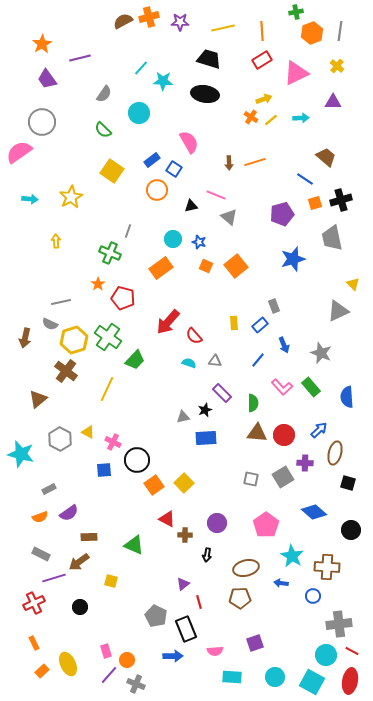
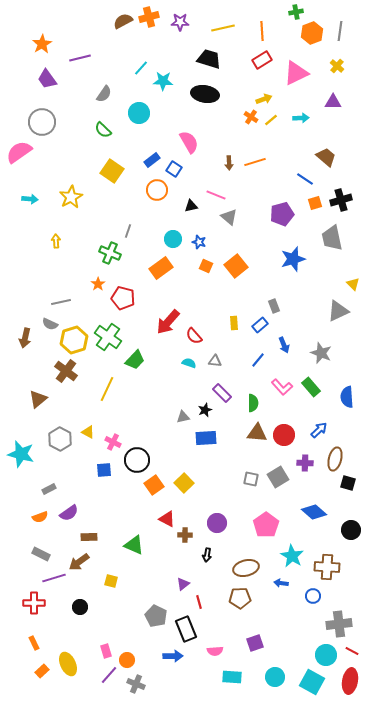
brown ellipse at (335, 453): moved 6 px down
gray square at (283, 477): moved 5 px left
red cross at (34, 603): rotated 25 degrees clockwise
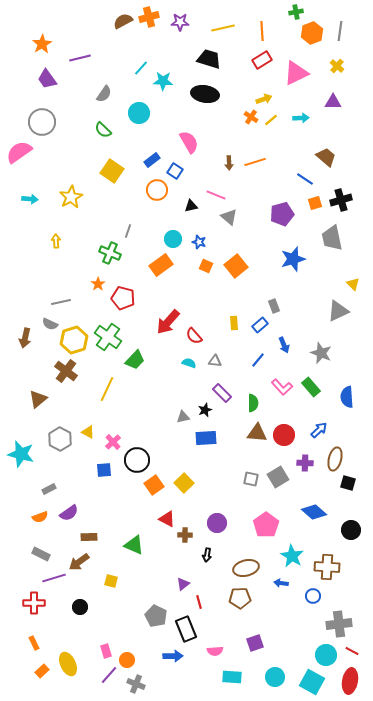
blue square at (174, 169): moved 1 px right, 2 px down
orange rectangle at (161, 268): moved 3 px up
pink cross at (113, 442): rotated 21 degrees clockwise
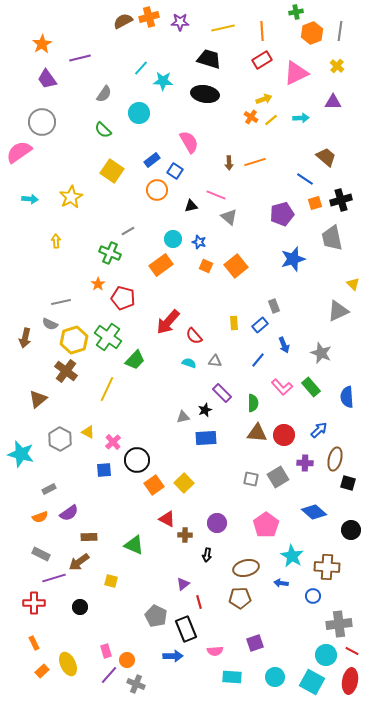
gray line at (128, 231): rotated 40 degrees clockwise
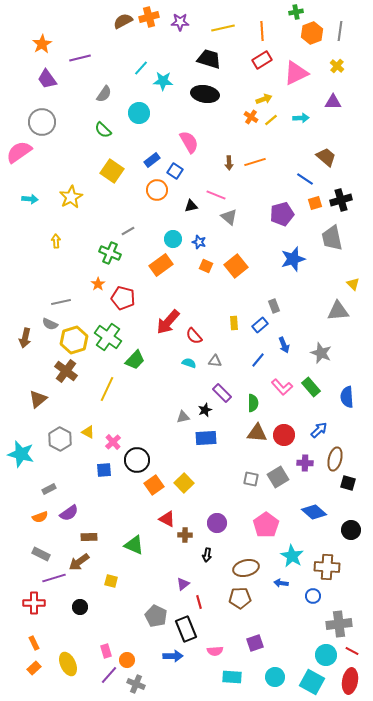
gray triangle at (338, 311): rotated 20 degrees clockwise
orange rectangle at (42, 671): moved 8 px left, 3 px up
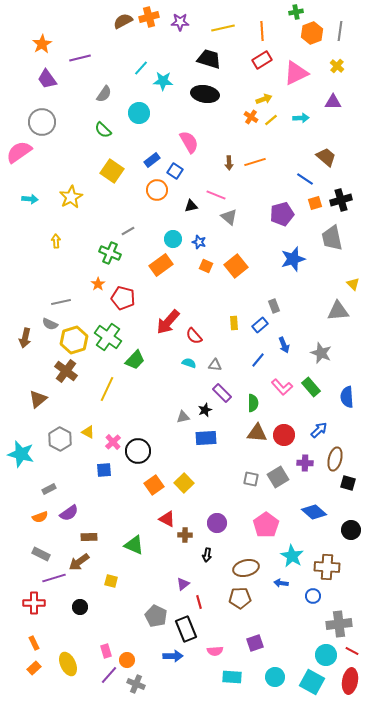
gray triangle at (215, 361): moved 4 px down
black circle at (137, 460): moved 1 px right, 9 px up
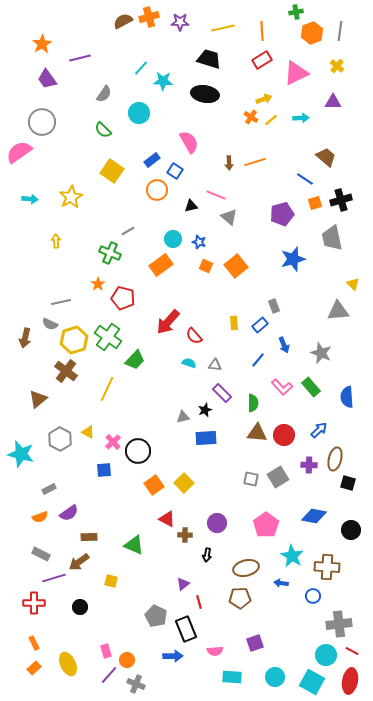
purple cross at (305, 463): moved 4 px right, 2 px down
blue diamond at (314, 512): moved 4 px down; rotated 30 degrees counterclockwise
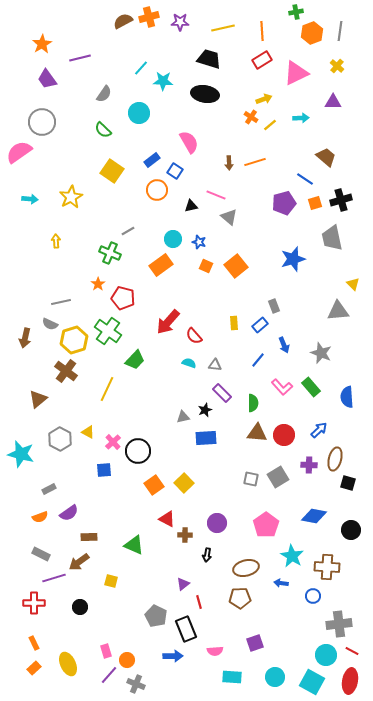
yellow line at (271, 120): moved 1 px left, 5 px down
purple pentagon at (282, 214): moved 2 px right, 11 px up
green cross at (108, 337): moved 6 px up
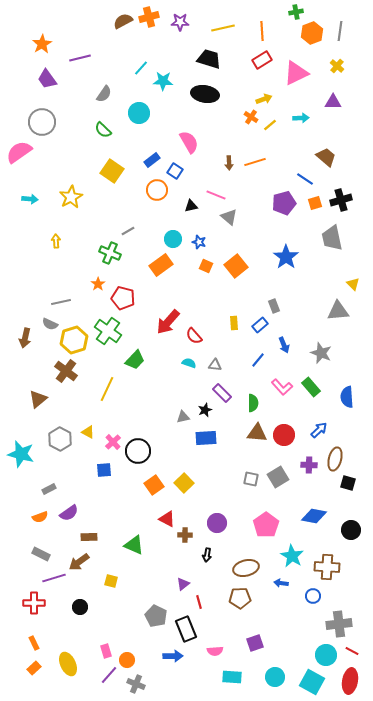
blue star at (293, 259): moved 7 px left, 2 px up; rotated 20 degrees counterclockwise
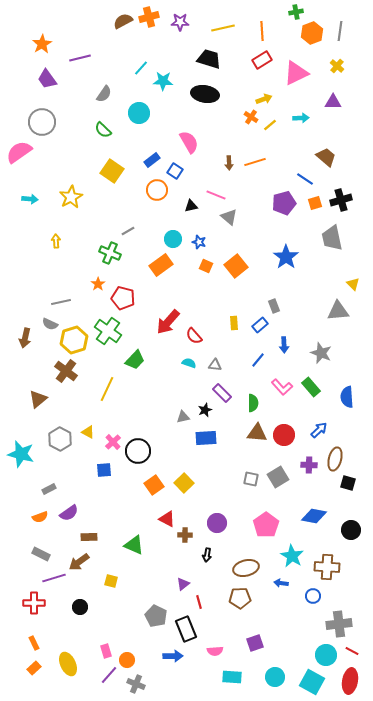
blue arrow at (284, 345): rotated 21 degrees clockwise
